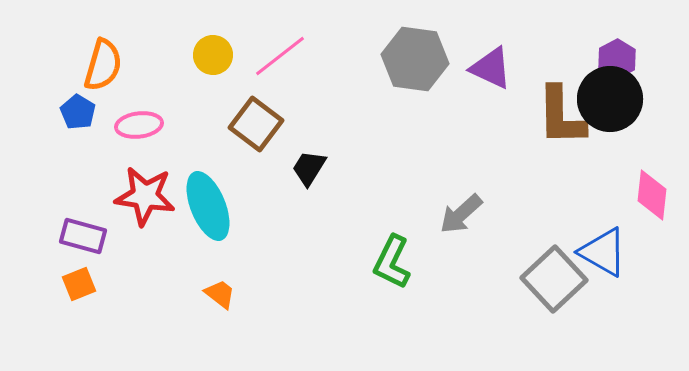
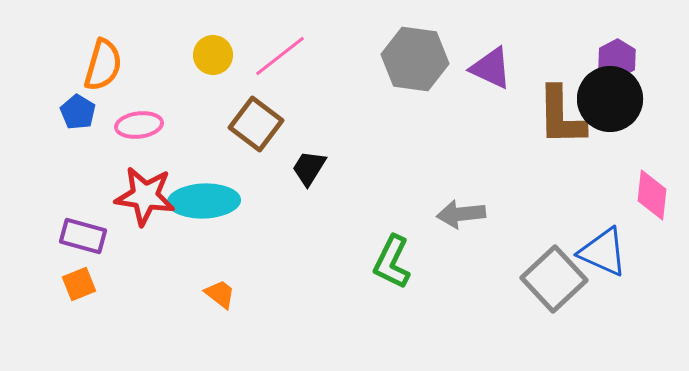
cyan ellipse: moved 4 px left, 5 px up; rotated 70 degrees counterclockwise
gray arrow: rotated 36 degrees clockwise
blue triangle: rotated 6 degrees counterclockwise
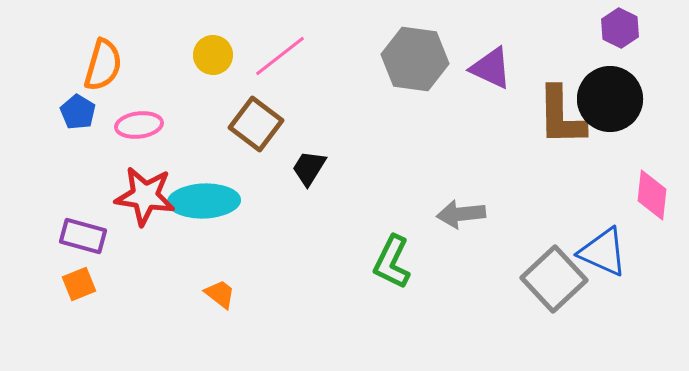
purple hexagon: moved 3 px right, 31 px up; rotated 6 degrees counterclockwise
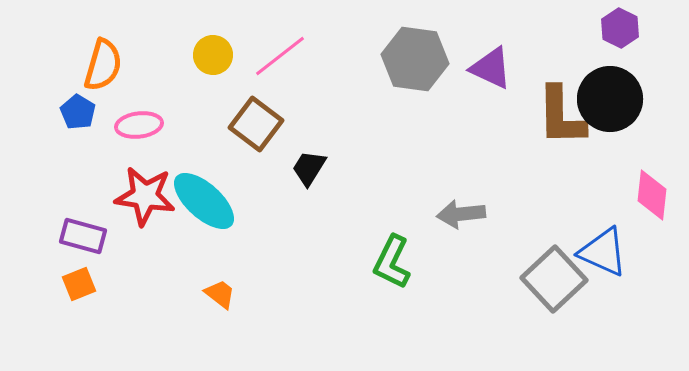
cyan ellipse: rotated 44 degrees clockwise
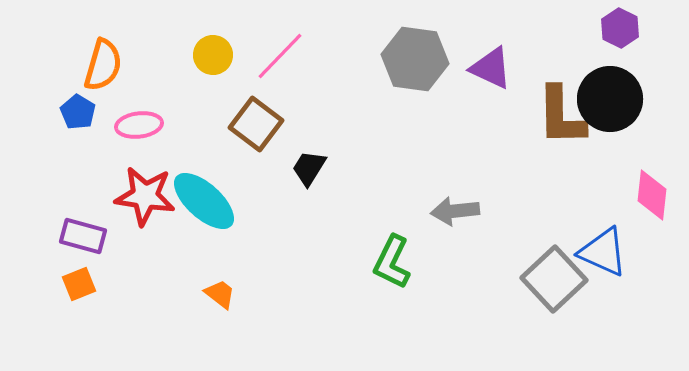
pink line: rotated 8 degrees counterclockwise
gray arrow: moved 6 px left, 3 px up
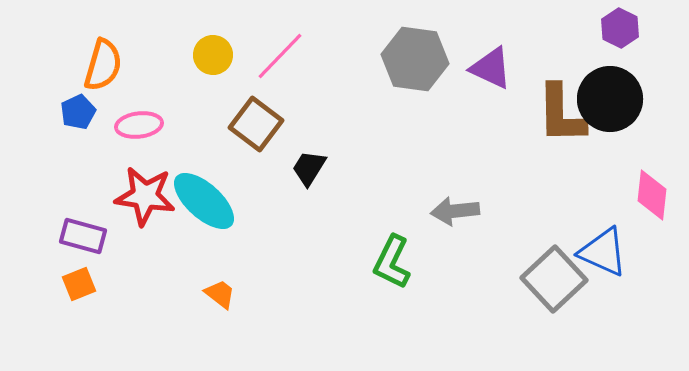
blue pentagon: rotated 16 degrees clockwise
brown L-shape: moved 2 px up
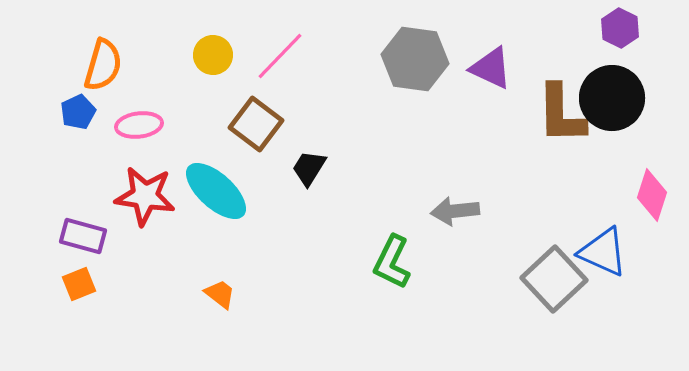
black circle: moved 2 px right, 1 px up
pink diamond: rotated 12 degrees clockwise
cyan ellipse: moved 12 px right, 10 px up
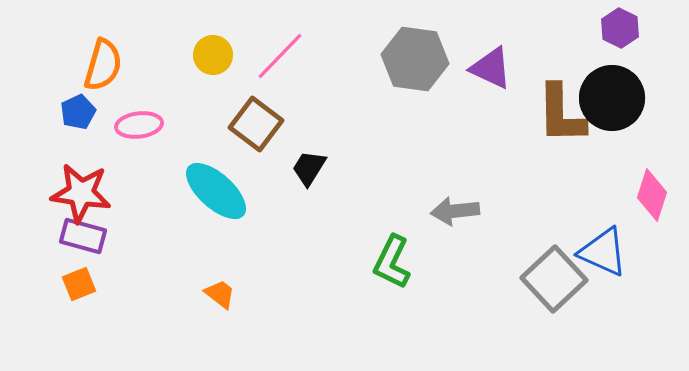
red star: moved 64 px left, 3 px up
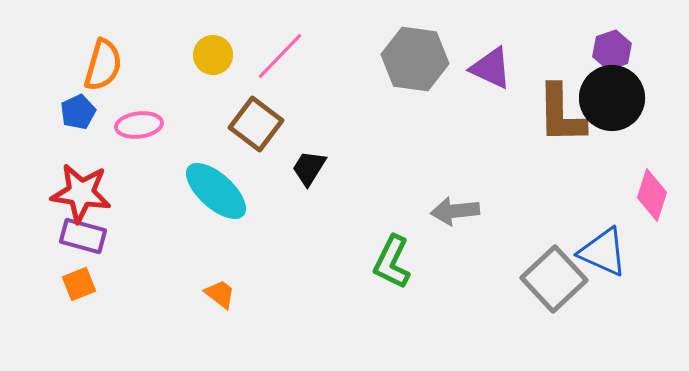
purple hexagon: moved 8 px left, 22 px down; rotated 15 degrees clockwise
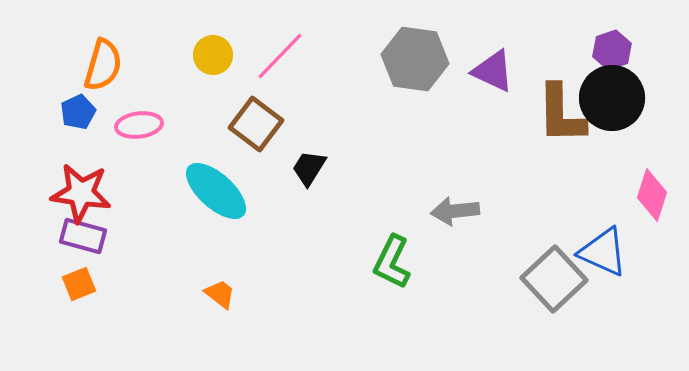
purple triangle: moved 2 px right, 3 px down
